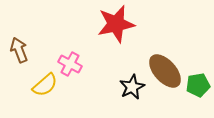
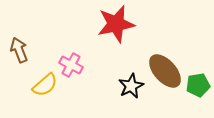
pink cross: moved 1 px right, 1 px down
black star: moved 1 px left, 1 px up
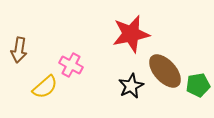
red star: moved 15 px right, 10 px down
brown arrow: rotated 150 degrees counterclockwise
yellow semicircle: moved 2 px down
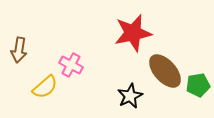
red star: moved 2 px right, 1 px up
black star: moved 1 px left, 10 px down
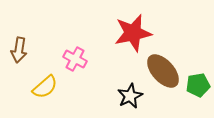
pink cross: moved 4 px right, 6 px up
brown ellipse: moved 2 px left
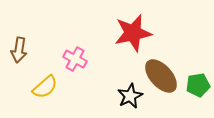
brown ellipse: moved 2 px left, 5 px down
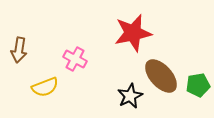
yellow semicircle: rotated 20 degrees clockwise
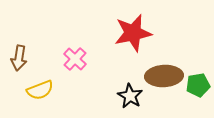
brown arrow: moved 8 px down
pink cross: rotated 15 degrees clockwise
brown ellipse: moved 3 px right; rotated 51 degrees counterclockwise
yellow semicircle: moved 5 px left, 3 px down
black star: rotated 15 degrees counterclockwise
